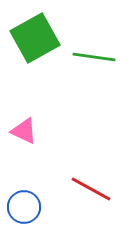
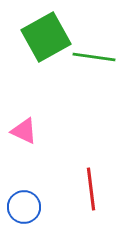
green square: moved 11 px right, 1 px up
red line: rotated 54 degrees clockwise
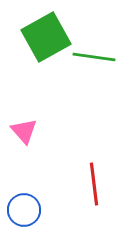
pink triangle: rotated 24 degrees clockwise
red line: moved 3 px right, 5 px up
blue circle: moved 3 px down
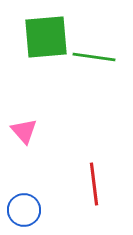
green square: rotated 24 degrees clockwise
